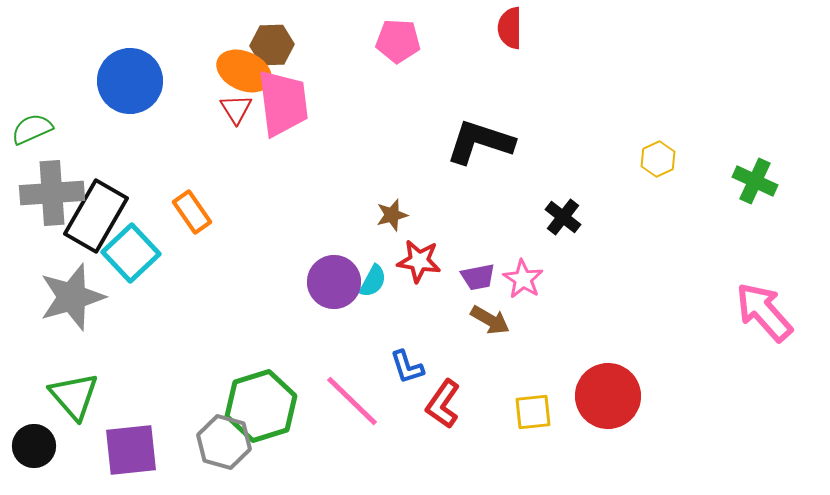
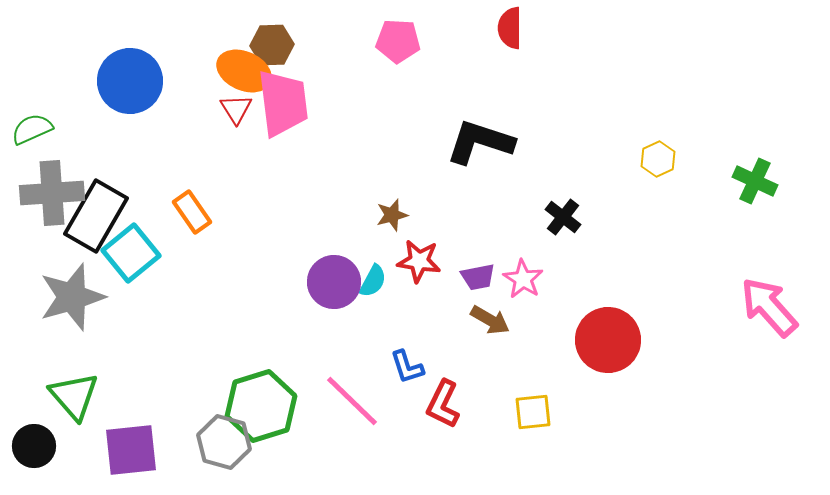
cyan square: rotated 4 degrees clockwise
pink arrow: moved 5 px right, 5 px up
red circle: moved 56 px up
red L-shape: rotated 9 degrees counterclockwise
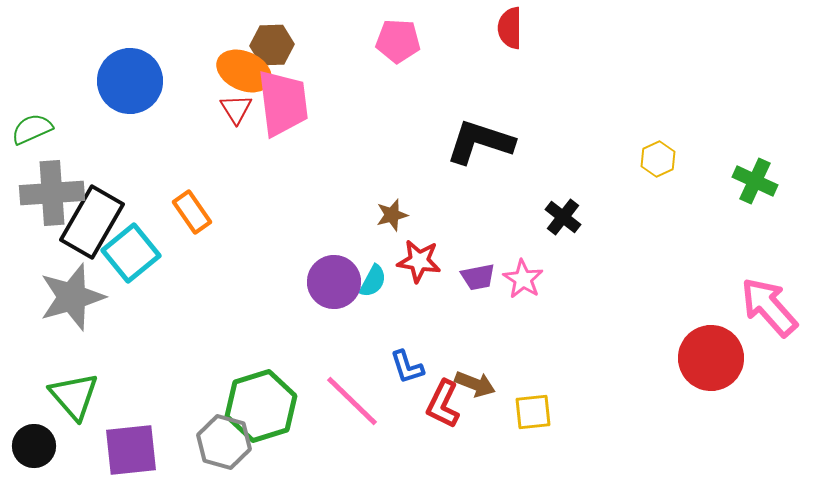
black rectangle: moved 4 px left, 6 px down
brown arrow: moved 15 px left, 64 px down; rotated 9 degrees counterclockwise
red circle: moved 103 px right, 18 px down
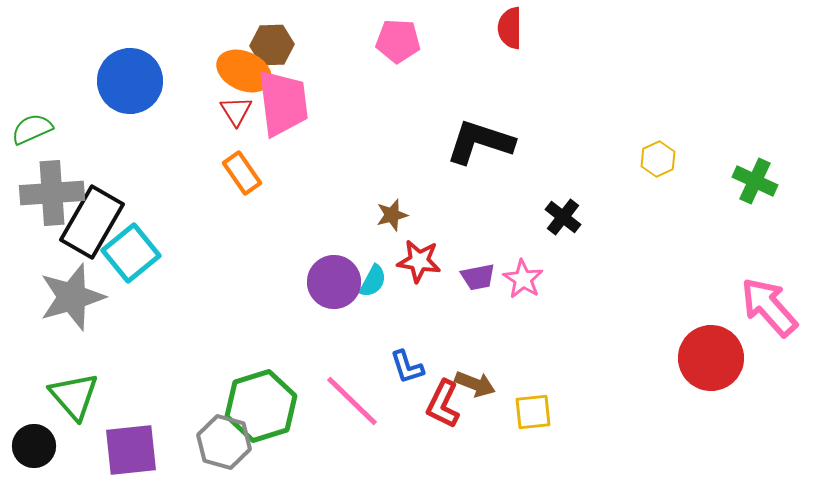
red triangle: moved 2 px down
orange rectangle: moved 50 px right, 39 px up
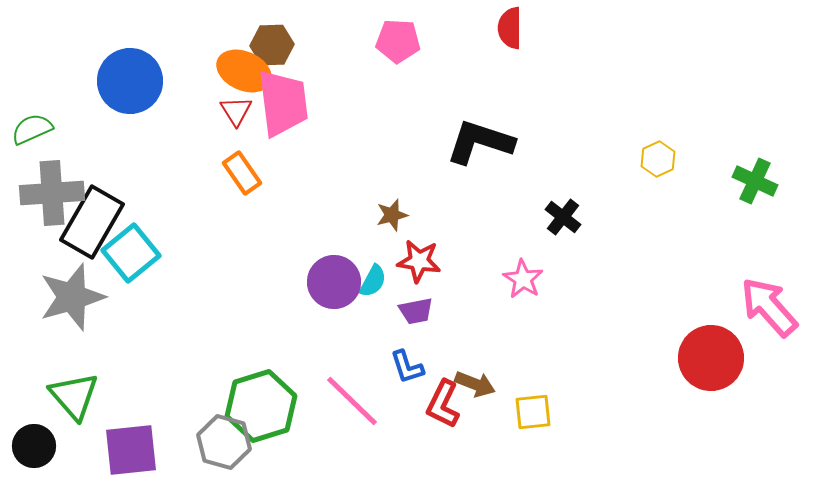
purple trapezoid: moved 62 px left, 34 px down
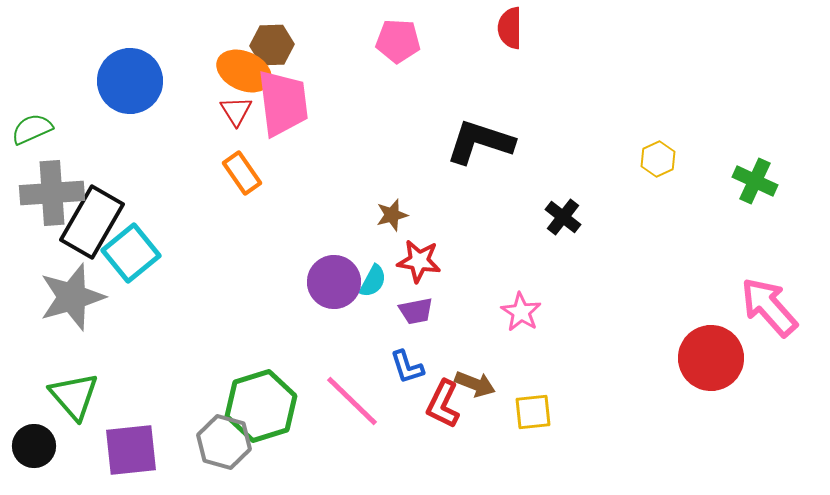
pink star: moved 2 px left, 33 px down
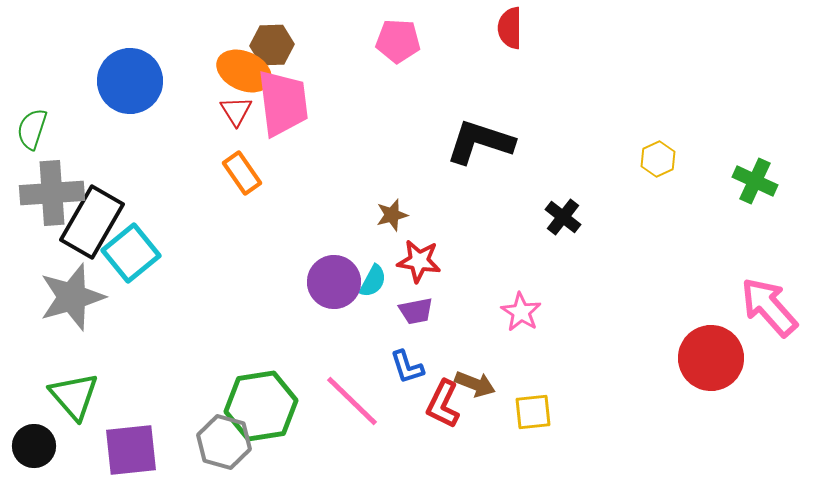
green semicircle: rotated 48 degrees counterclockwise
green hexagon: rotated 8 degrees clockwise
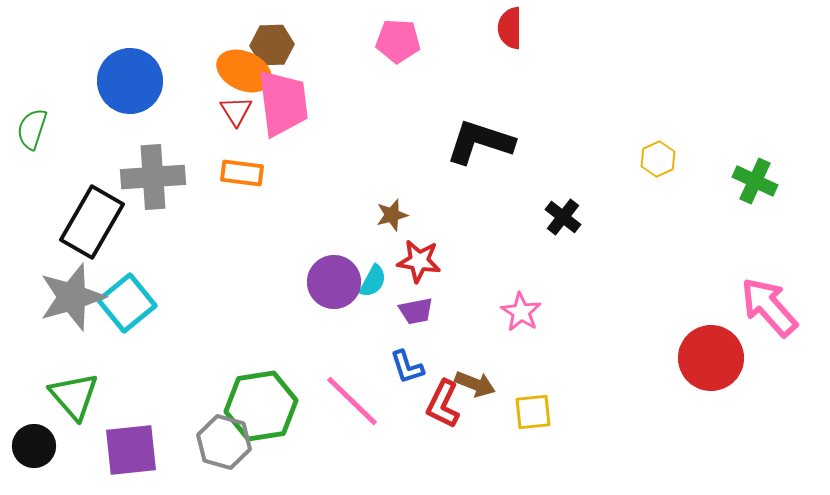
orange rectangle: rotated 48 degrees counterclockwise
gray cross: moved 101 px right, 16 px up
cyan square: moved 4 px left, 50 px down
